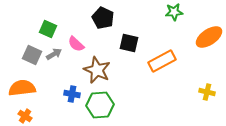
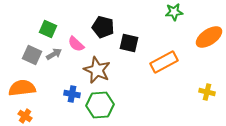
black pentagon: moved 9 px down; rotated 10 degrees counterclockwise
orange rectangle: moved 2 px right, 1 px down
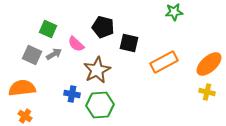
orange ellipse: moved 27 px down; rotated 8 degrees counterclockwise
brown star: rotated 20 degrees clockwise
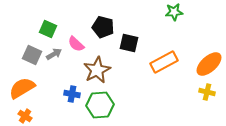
orange semicircle: rotated 24 degrees counterclockwise
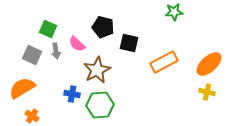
pink semicircle: moved 1 px right
gray arrow: moved 2 px right, 3 px up; rotated 112 degrees clockwise
orange cross: moved 7 px right
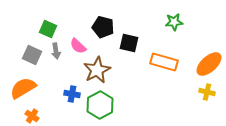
green star: moved 10 px down
pink semicircle: moved 1 px right, 2 px down
orange rectangle: rotated 44 degrees clockwise
orange semicircle: moved 1 px right
green hexagon: rotated 24 degrees counterclockwise
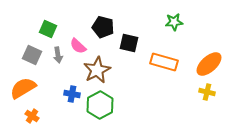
gray arrow: moved 2 px right, 4 px down
